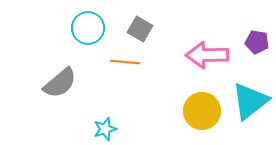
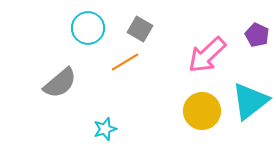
purple pentagon: moved 7 px up; rotated 15 degrees clockwise
pink arrow: rotated 42 degrees counterclockwise
orange line: rotated 36 degrees counterclockwise
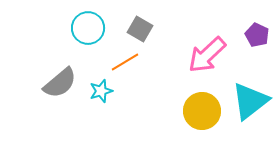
cyan star: moved 4 px left, 38 px up
